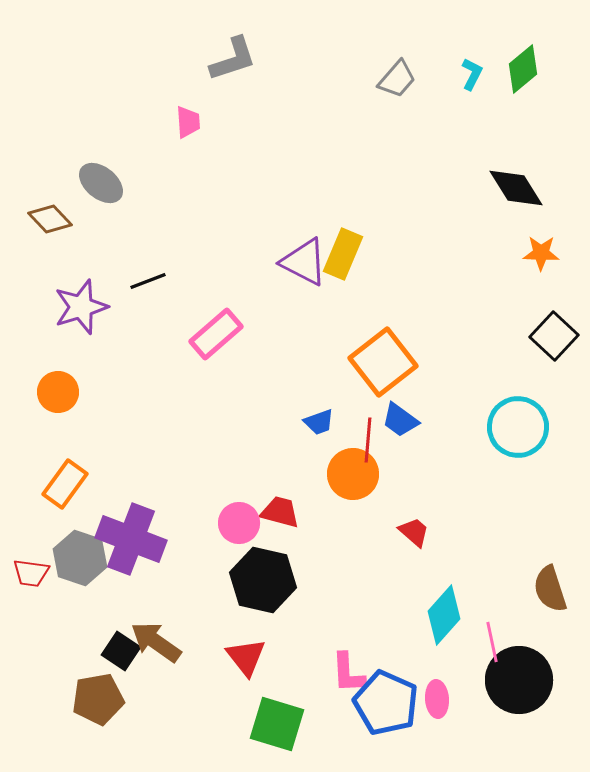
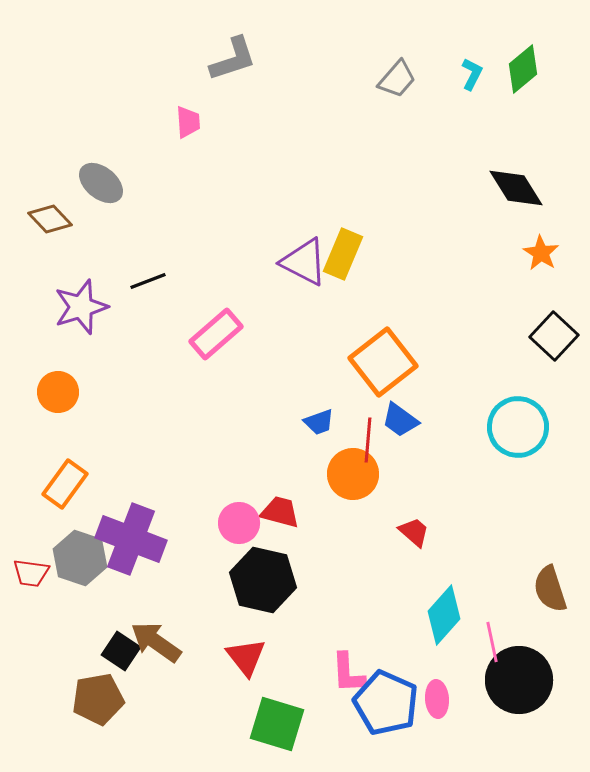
orange star at (541, 253): rotated 30 degrees clockwise
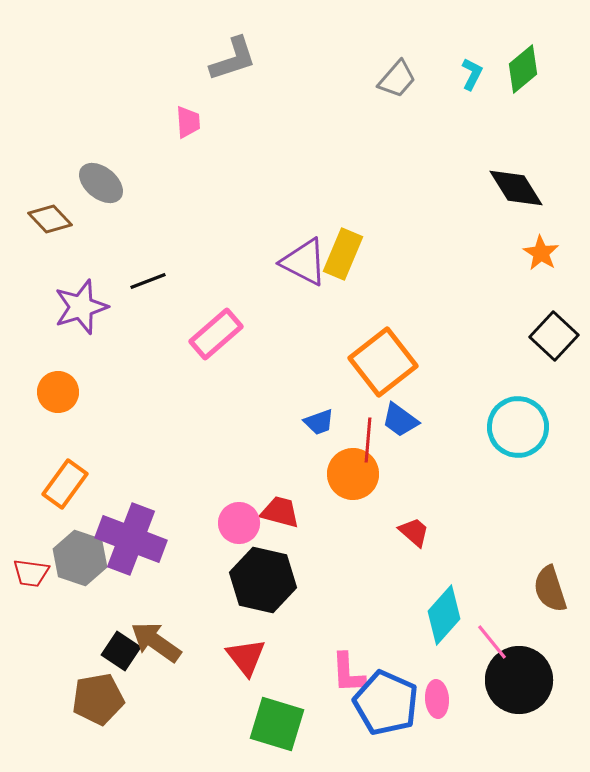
pink line at (492, 642): rotated 27 degrees counterclockwise
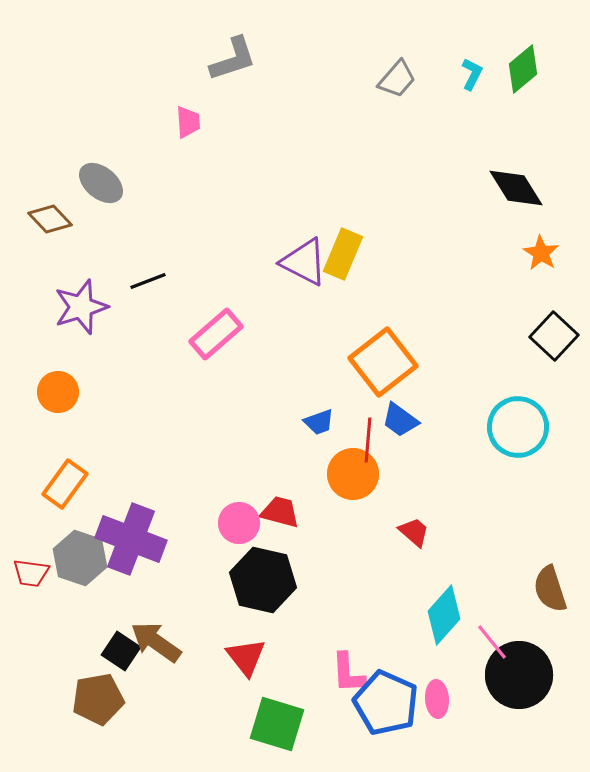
black circle at (519, 680): moved 5 px up
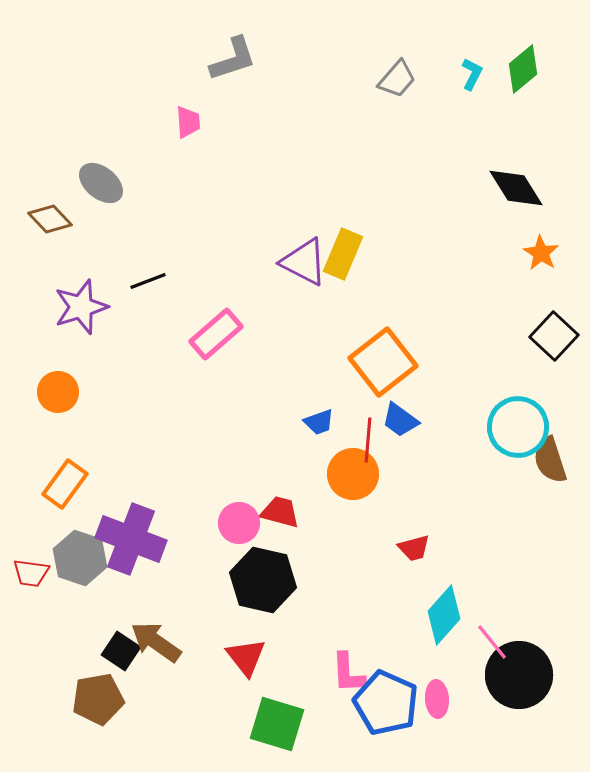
red trapezoid at (414, 532): moved 16 px down; rotated 124 degrees clockwise
brown semicircle at (550, 589): moved 129 px up
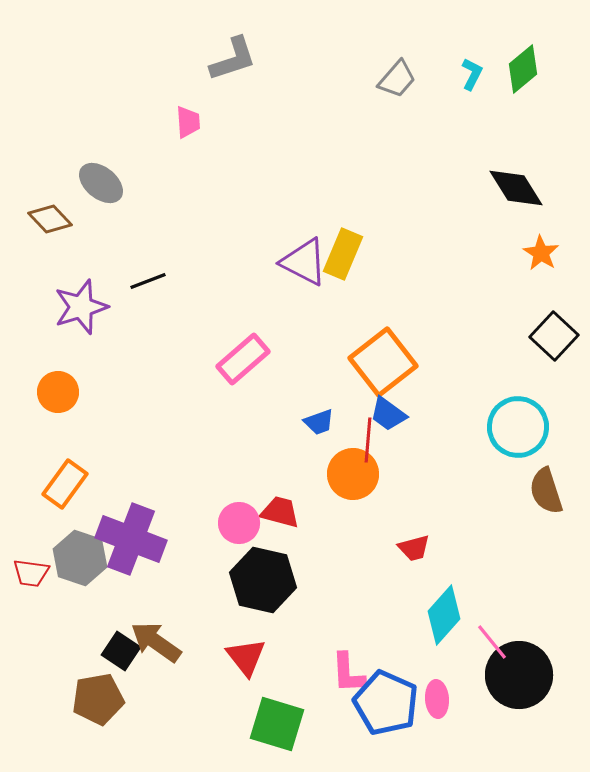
pink rectangle at (216, 334): moved 27 px right, 25 px down
blue trapezoid at (400, 420): moved 12 px left, 6 px up
brown semicircle at (550, 460): moved 4 px left, 31 px down
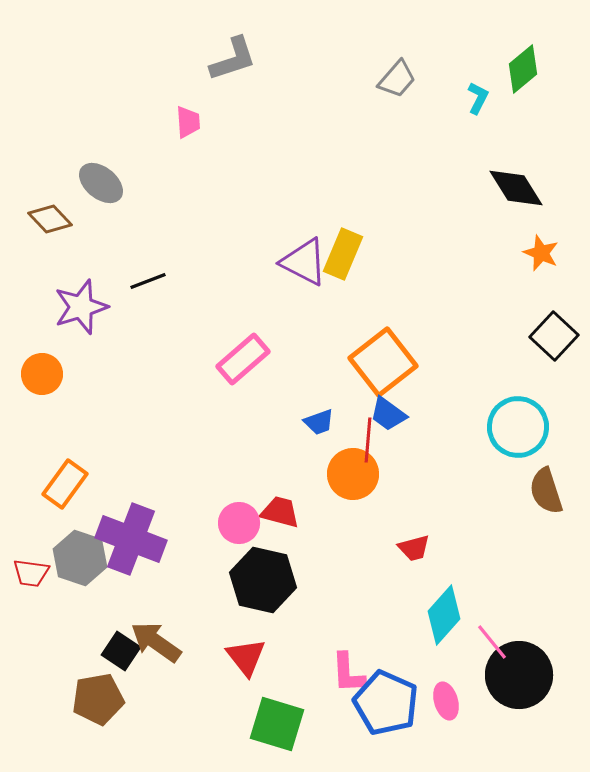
cyan L-shape at (472, 74): moved 6 px right, 24 px down
orange star at (541, 253): rotated 9 degrees counterclockwise
orange circle at (58, 392): moved 16 px left, 18 px up
pink ellipse at (437, 699): moved 9 px right, 2 px down; rotated 12 degrees counterclockwise
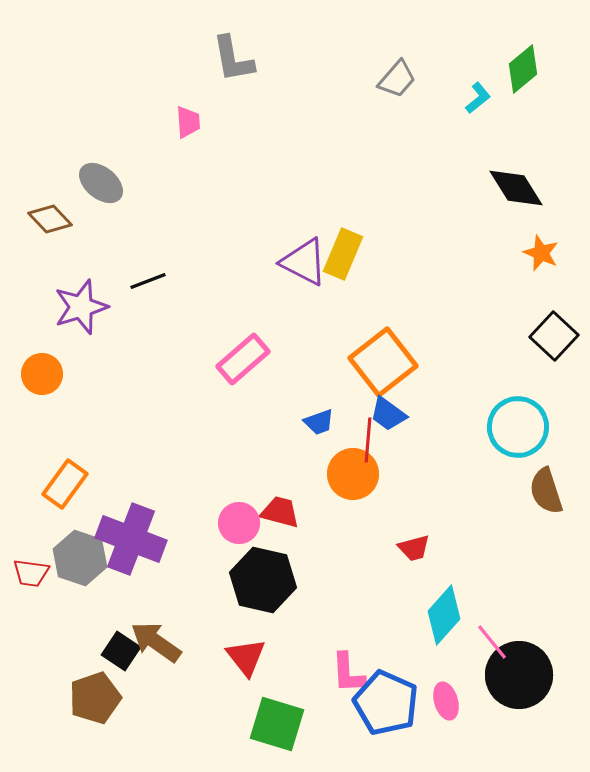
gray L-shape at (233, 59): rotated 98 degrees clockwise
cyan L-shape at (478, 98): rotated 24 degrees clockwise
brown pentagon at (98, 699): moved 3 px left, 1 px up; rotated 9 degrees counterclockwise
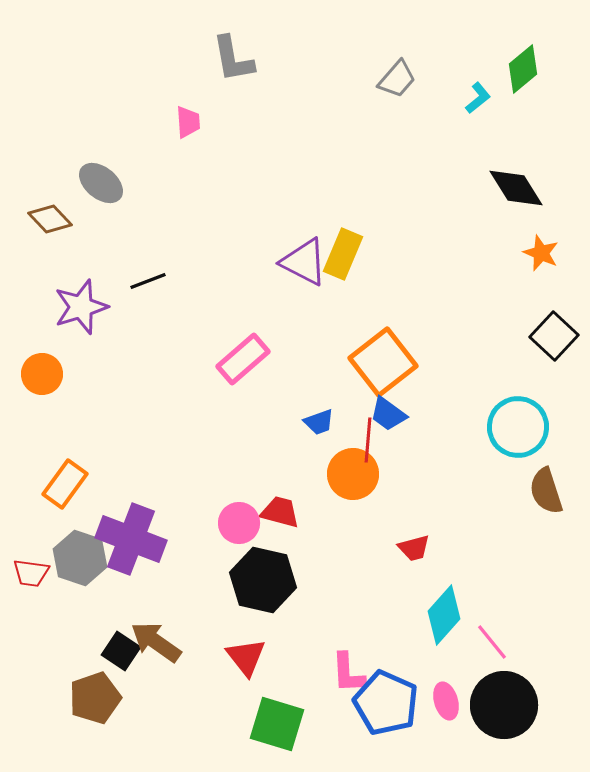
black circle at (519, 675): moved 15 px left, 30 px down
